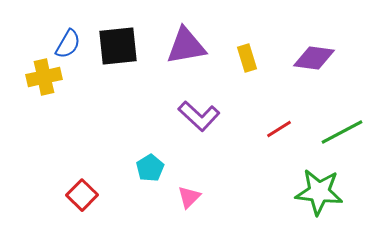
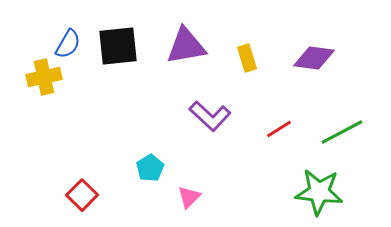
purple L-shape: moved 11 px right
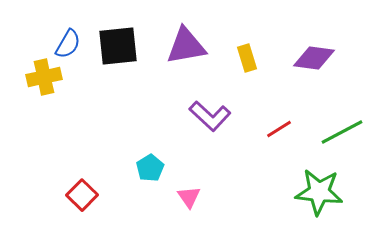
pink triangle: rotated 20 degrees counterclockwise
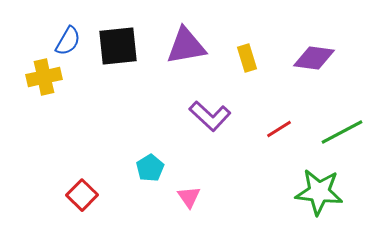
blue semicircle: moved 3 px up
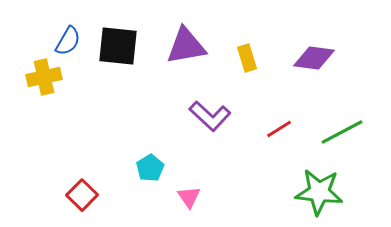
black square: rotated 12 degrees clockwise
